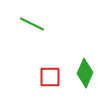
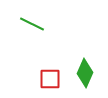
red square: moved 2 px down
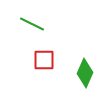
red square: moved 6 px left, 19 px up
